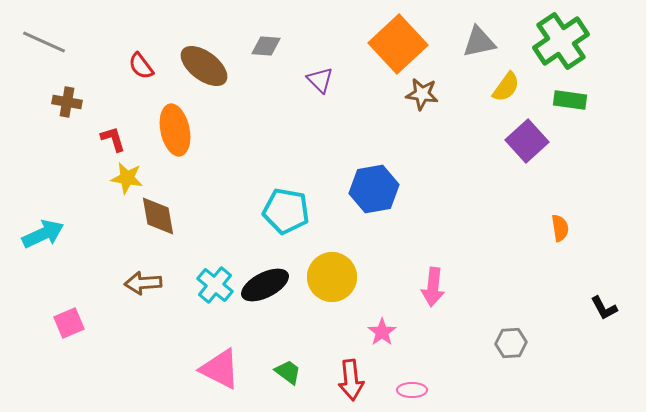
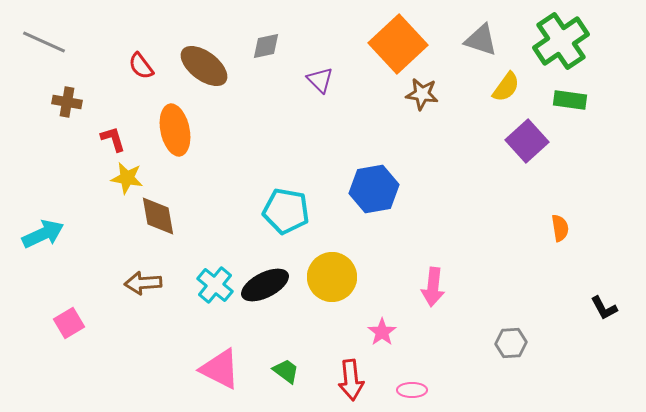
gray triangle: moved 2 px right, 2 px up; rotated 30 degrees clockwise
gray diamond: rotated 16 degrees counterclockwise
pink square: rotated 8 degrees counterclockwise
green trapezoid: moved 2 px left, 1 px up
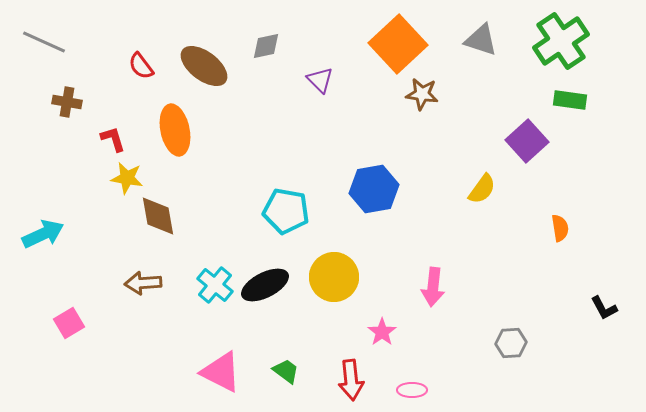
yellow semicircle: moved 24 px left, 102 px down
yellow circle: moved 2 px right
pink triangle: moved 1 px right, 3 px down
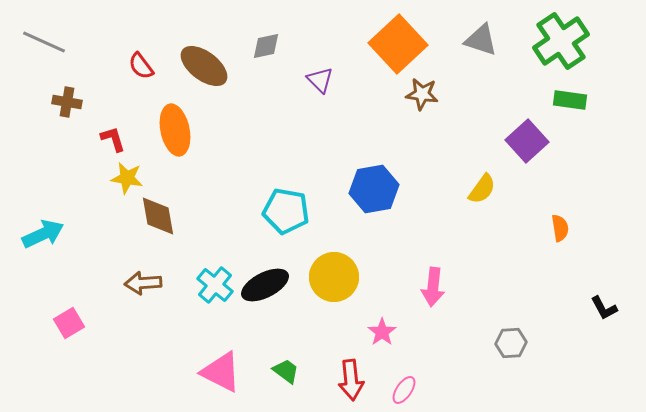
pink ellipse: moved 8 px left; rotated 56 degrees counterclockwise
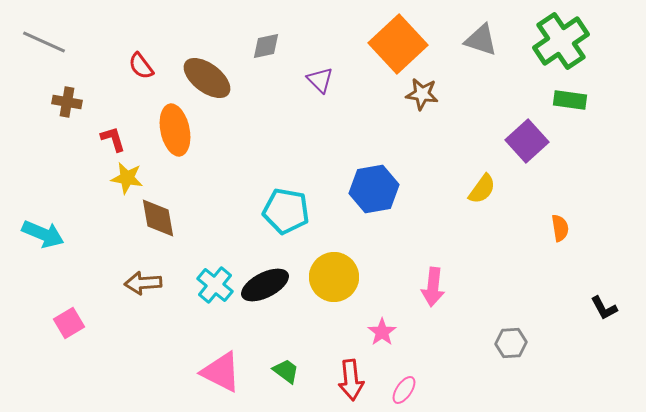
brown ellipse: moved 3 px right, 12 px down
brown diamond: moved 2 px down
cyan arrow: rotated 48 degrees clockwise
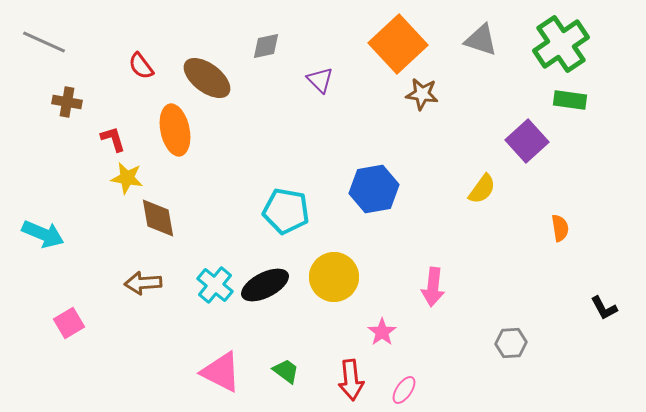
green cross: moved 3 px down
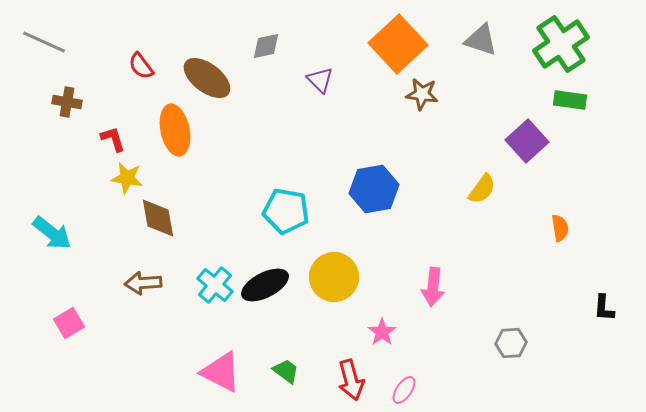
cyan arrow: moved 9 px right, 1 px up; rotated 15 degrees clockwise
black L-shape: rotated 32 degrees clockwise
red arrow: rotated 9 degrees counterclockwise
